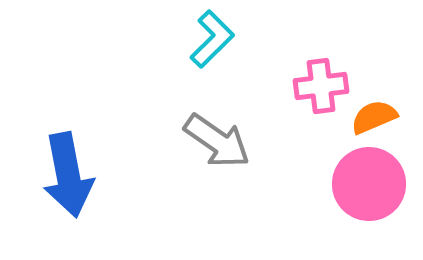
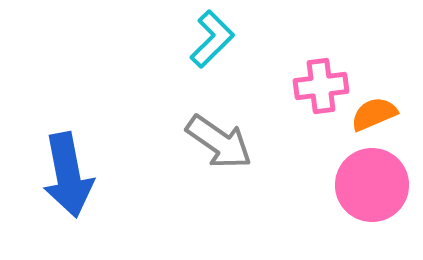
orange semicircle: moved 3 px up
gray arrow: moved 2 px right, 1 px down
pink circle: moved 3 px right, 1 px down
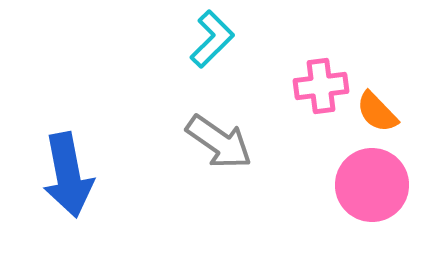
orange semicircle: moved 3 px right, 2 px up; rotated 111 degrees counterclockwise
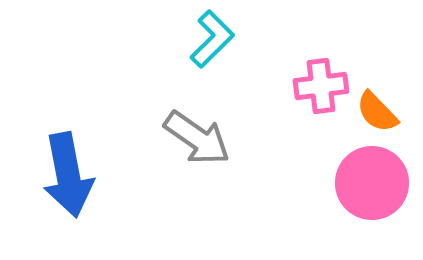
gray arrow: moved 22 px left, 4 px up
pink circle: moved 2 px up
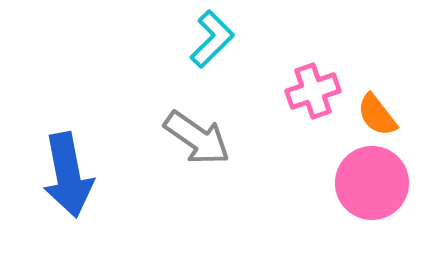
pink cross: moved 8 px left, 5 px down; rotated 12 degrees counterclockwise
orange semicircle: moved 3 px down; rotated 6 degrees clockwise
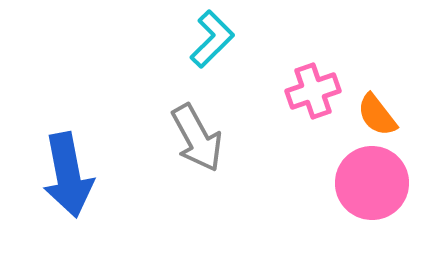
gray arrow: rotated 26 degrees clockwise
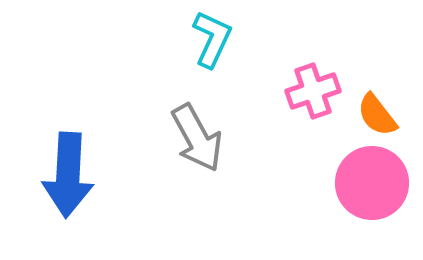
cyan L-shape: rotated 20 degrees counterclockwise
blue arrow: rotated 14 degrees clockwise
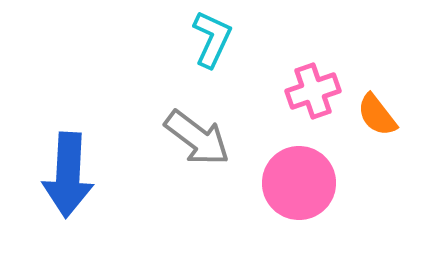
gray arrow: rotated 24 degrees counterclockwise
pink circle: moved 73 px left
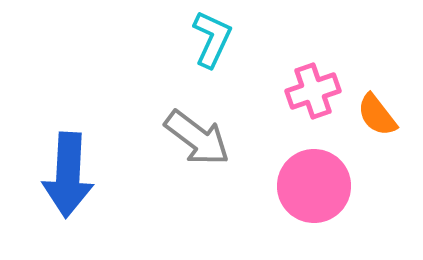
pink circle: moved 15 px right, 3 px down
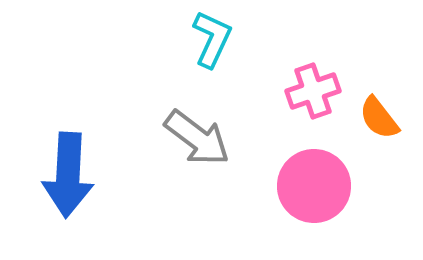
orange semicircle: moved 2 px right, 3 px down
